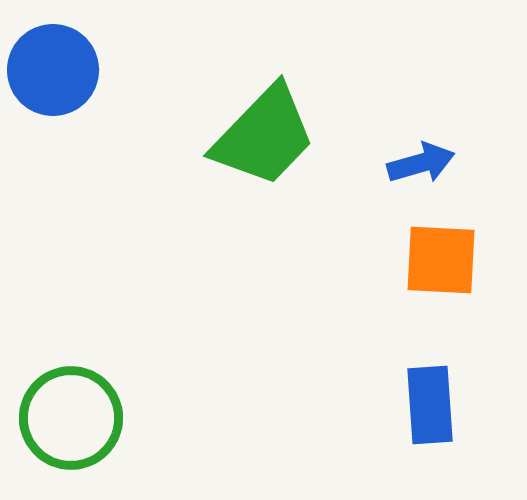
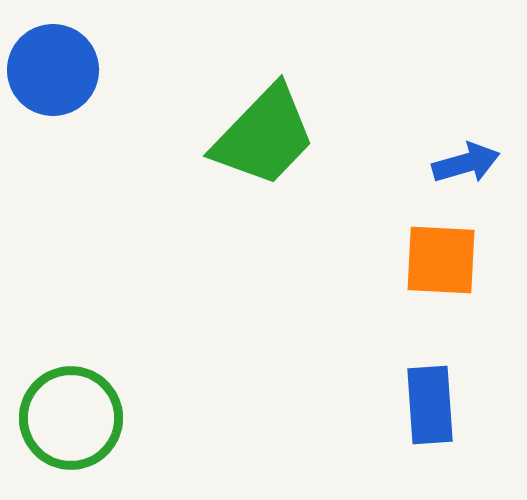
blue arrow: moved 45 px right
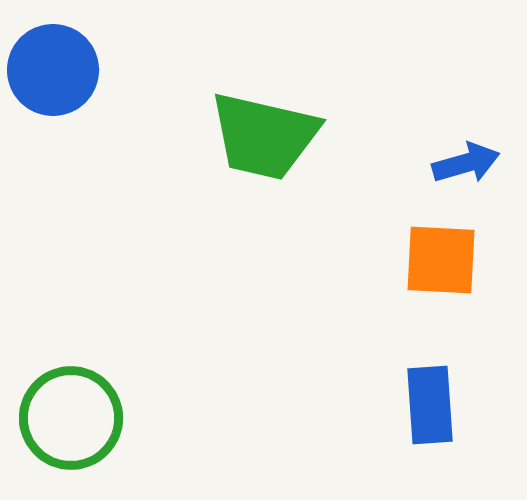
green trapezoid: rotated 59 degrees clockwise
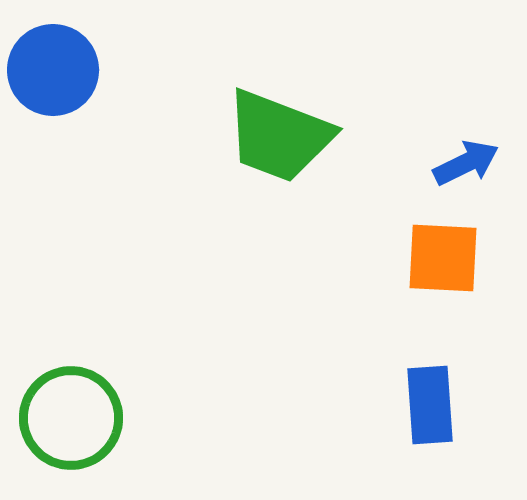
green trapezoid: moved 15 px right; rotated 8 degrees clockwise
blue arrow: rotated 10 degrees counterclockwise
orange square: moved 2 px right, 2 px up
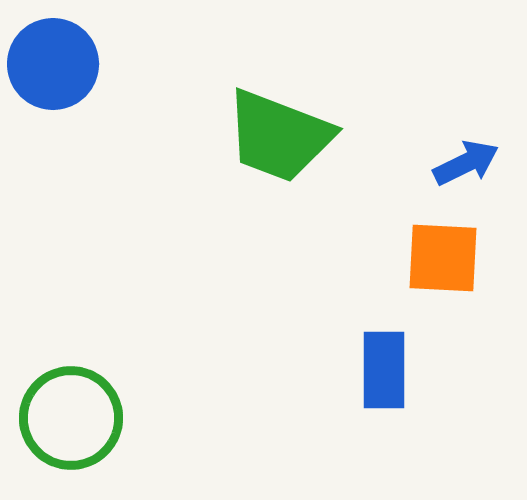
blue circle: moved 6 px up
blue rectangle: moved 46 px left, 35 px up; rotated 4 degrees clockwise
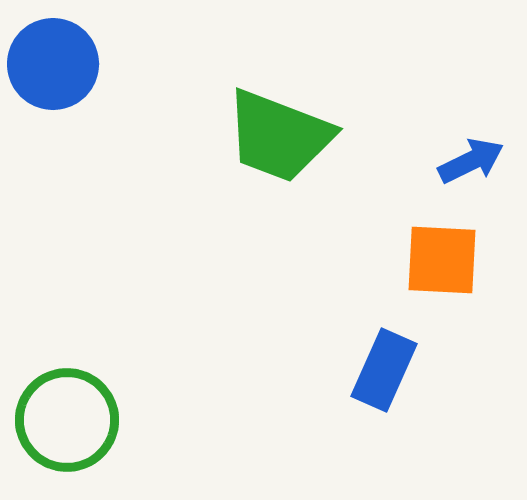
blue arrow: moved 5 px right, 2 px up
orange square: moved 1 px left, 2 px down
blue rectangle: rotated 24 degrees clockwise
green circle: moved 4 px left, 2 px down
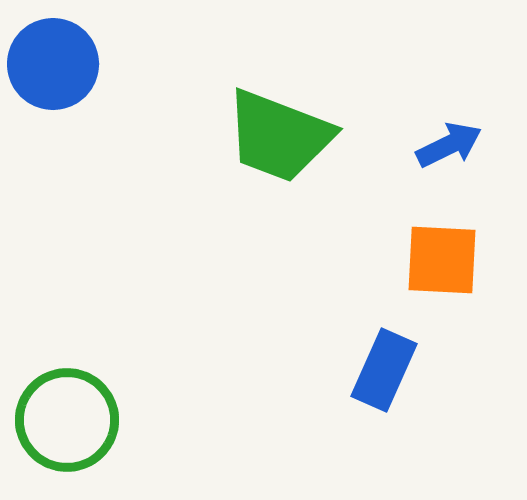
blue arrow: moved 22 px left, 16 px up
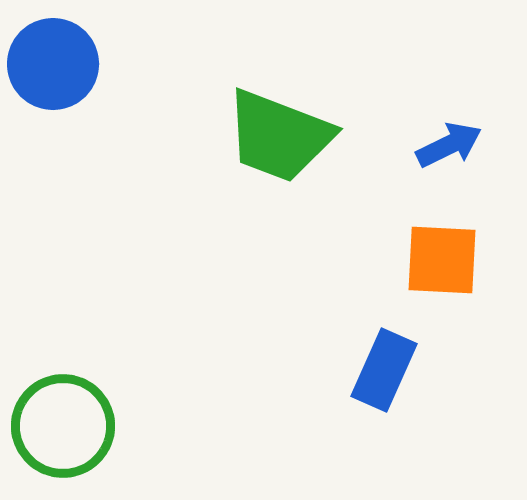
green circle: moved 4 px left, 6 px down
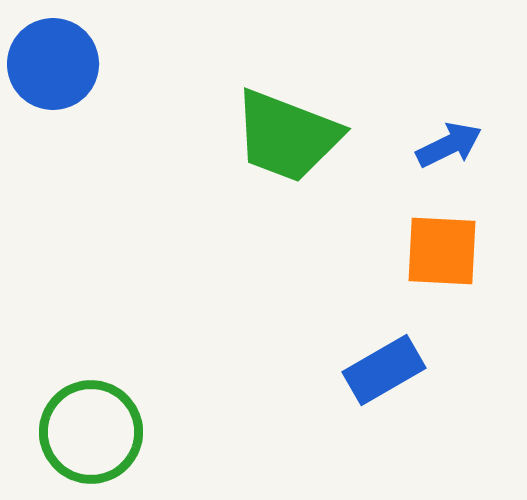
green trapezoid: moved 8 px right
orange square: moved 9 px up
blue rectangle: rotated 36 degrees clockwise
green circle: moved 28 px right, 6 px down
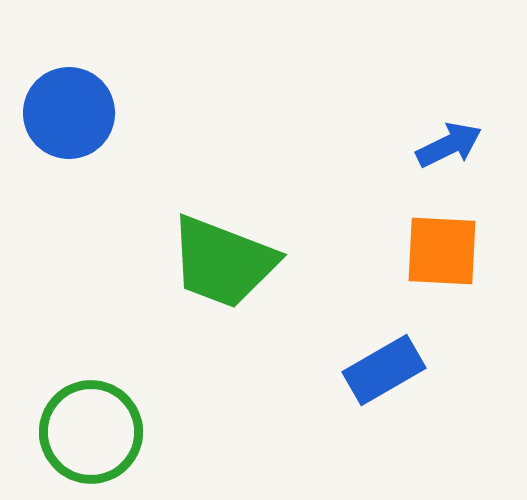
blue circle: moved 16 px right, 49 px down
green trapezoid: moved 64 px left, 126 px down
